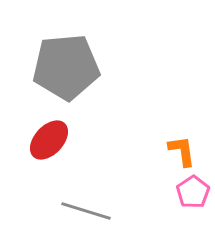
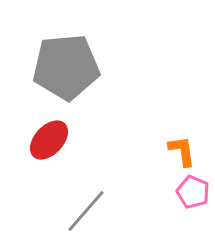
pink pentagon: rotated 16 degrees counterclockwise
gray line: rotated 66 degrees counterclockwise
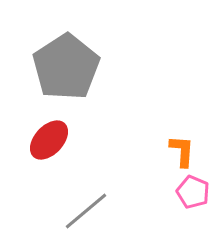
gray pentagon: rotated 28 degrees counterclockwise
orange L-shape: rotated 12 degrees clockwise
gray line: rotated 9 degrees clockwise
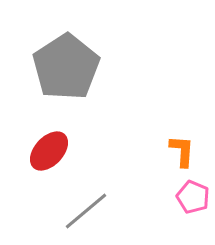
red ellipse: moved 11 px down
pink pentagon: moved 5 px down
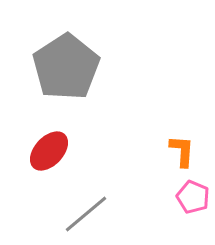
gray line: moved 3 px down
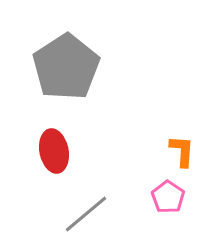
red ellipse: moved 5 px right; rotated 54 degrees counterclockwise
pink pentagon: moved 25 px left; rotated 12 degrees clockwise
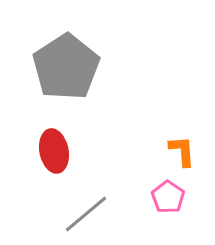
orange L-shape: rotated 8 degrees counterclockwise
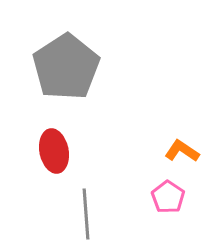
orange L-shape: rotated 52 degrees counterclockwise
gray line: rotated 54 degrees counterclockwise
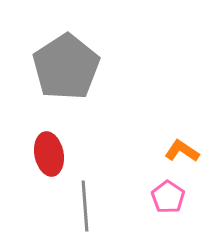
red ellipse: moved 5 px left, 3 px down
gray line: moved 1 px left, 8 px up
